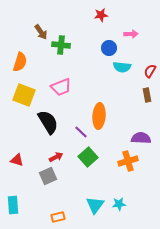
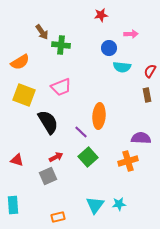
brown arrow: moved 1 px right
orange semicircle: rotated 42 degrees clockwise
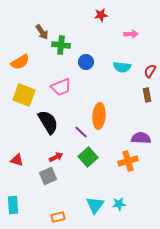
blue circle: moved 23 px left, 14 px down
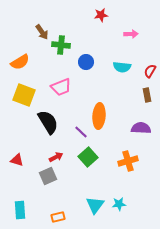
purple semicircle: moved 10 px up
cyan rectangle: moved 7 px right, 5 px down
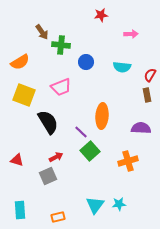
red semicircle: moved 4 px down
orange ellipse: moved 3 px right
green square: moved 2 px right, 6 px up
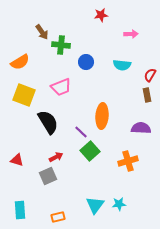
cyan semicircle: moved 2 px up
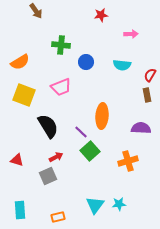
brown arrow: moved 6 px left, 21 px up
black semicircle: moved 4 px down
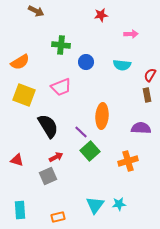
brown arrow: rotated 28 degrees counterclockwise
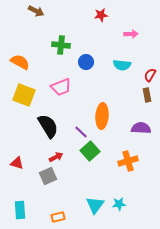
orange semicircle: rotated 120 degrees counterclockwise
red triangle: moved 3 px down
